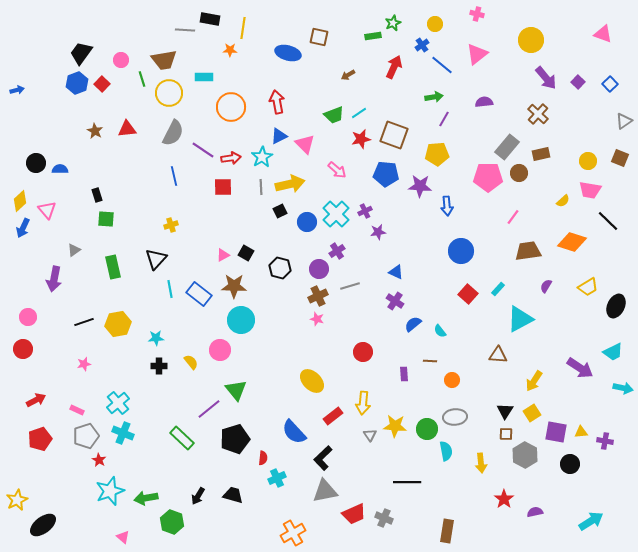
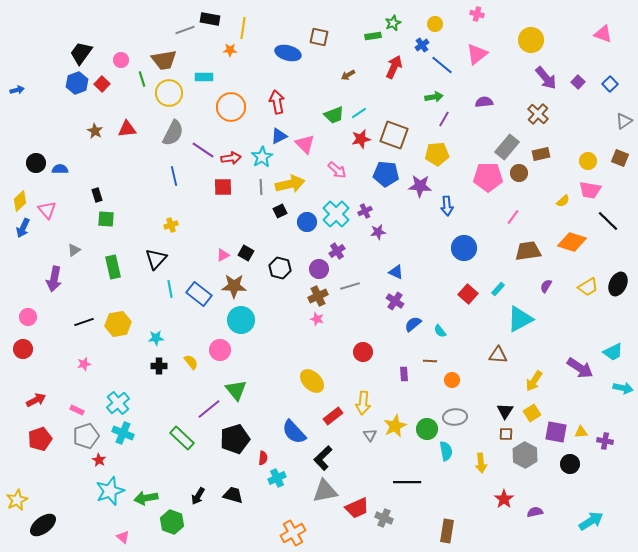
gray line at (185, 30): rotated 24 degrees counterclockwise
blue circle at (461, 251): moved 3 px right, 3 px up
black ellipse at (616, 306): moved 2 px right, 22 px up
yellow star at (395, 426): rotated 30 degrees counterclockwise
red trapezoid at (354, 514): moved 3 px right, 6 px up
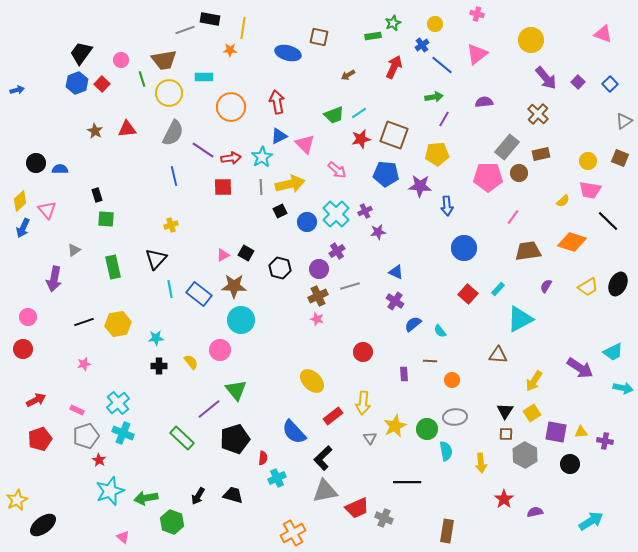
gray triangle at (370, 435): moved 3 px down
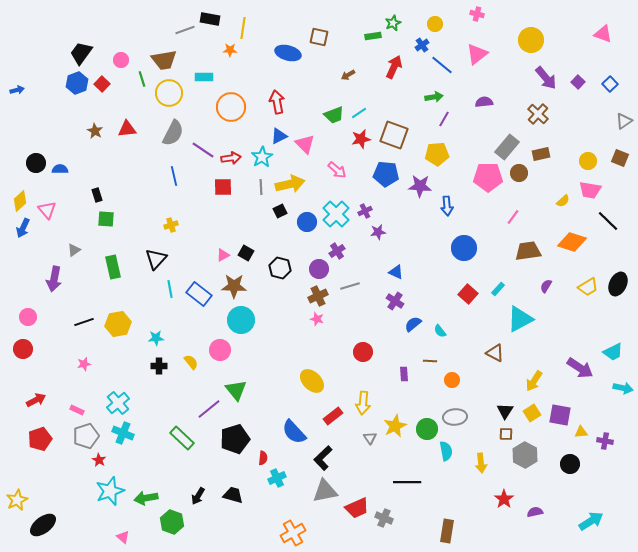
brown triangle at (498, 355): moved 3 px left, 2 px up; rotated 24 degrees clockwise
purple square at (556, 432): moved 4 px right, 17 px up
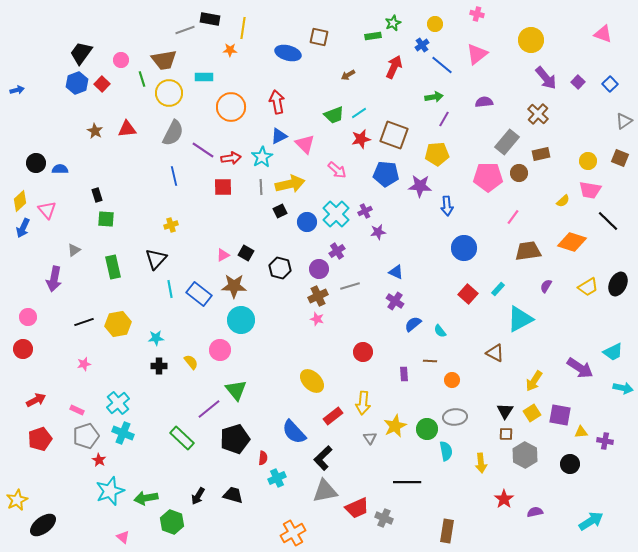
gray rectangle at (507, 147): moved 5 px up
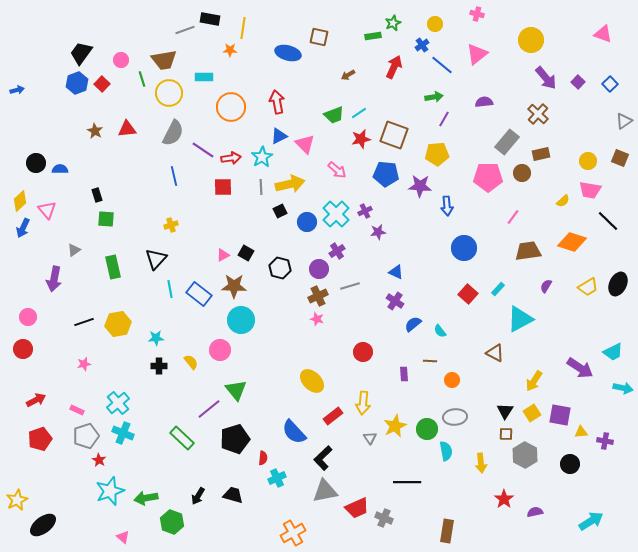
brown circle at (519, 173): moved 3 px right
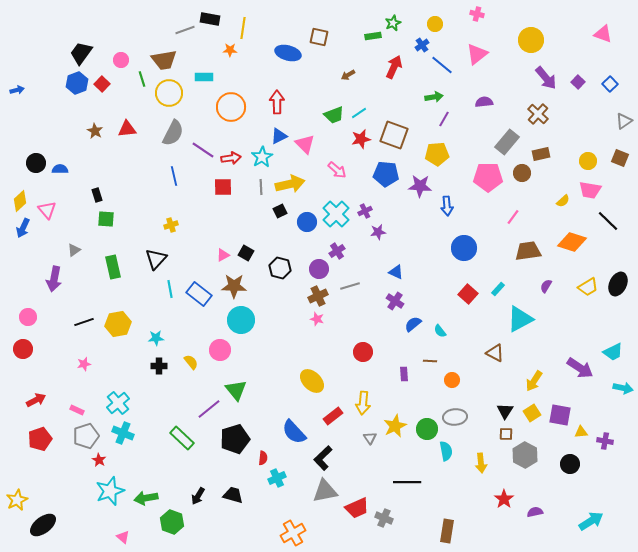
red arrow at (277, 102): rotated 10 degrees clockwise
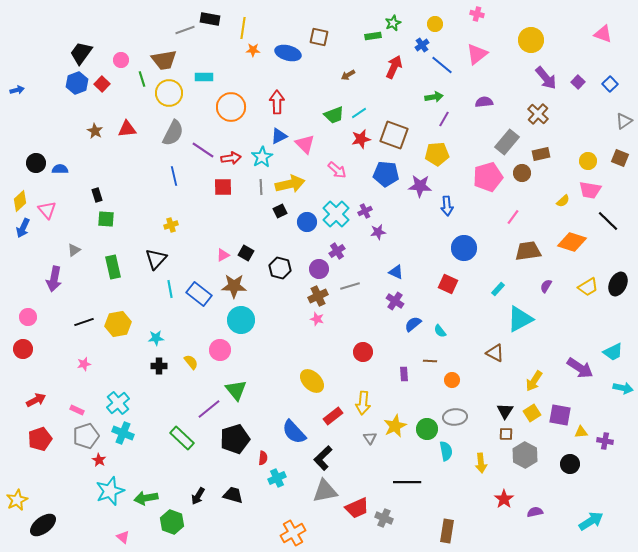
orange star at (230, 50): moved 23 px right
pink pentagon at (488, 177): rotated 16 degrees counterclockwise
red square at (468, 294): moved 20 px left, 10 px up; rotated 18 degrees counterclockwise
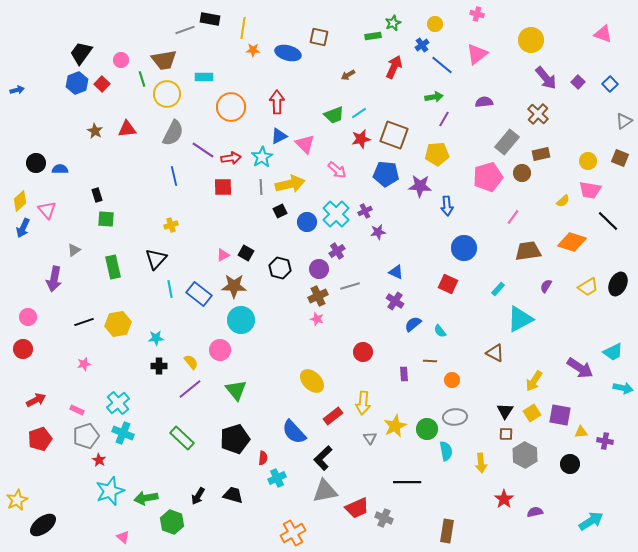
yellow circle at (169, 93): moved 2 px left, 1 px down
purple line at (209, 409): moved 19 px left, 20 px up
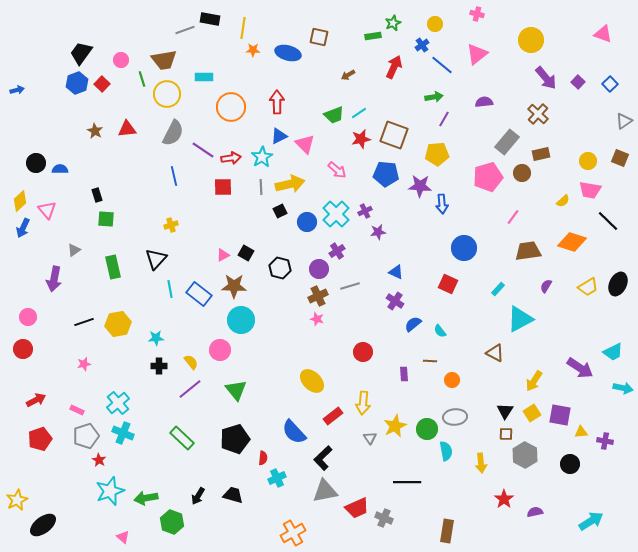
blue arrow at (447, 206): moved 5 px left, 2 px up
